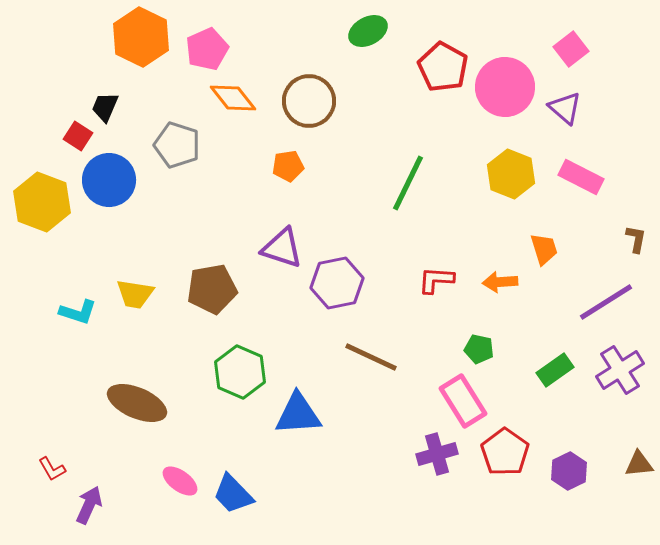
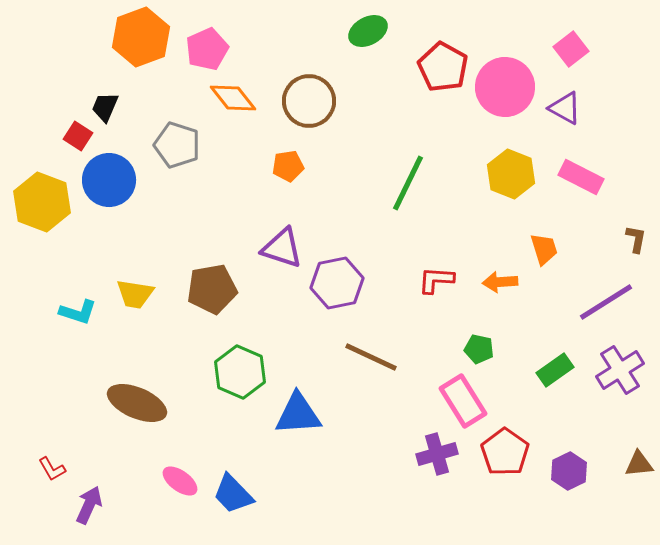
orange hexagon at (141, 37): rotated 14 degrees clockwise
purple triangle at (565, 108): rotated 12 degrees counterclockwise
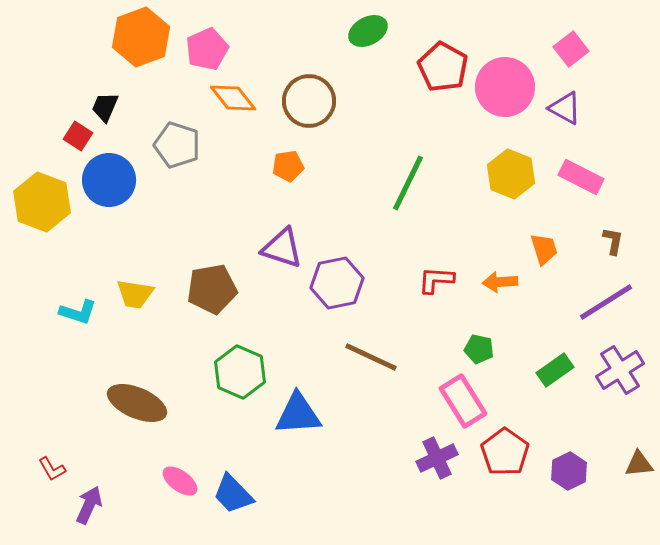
brown L-shape at (636, 239): moved 23 px left, 2 px down
purple cross at (437, 454): moved 4 px down; rotated 9 degrees counterclockwise
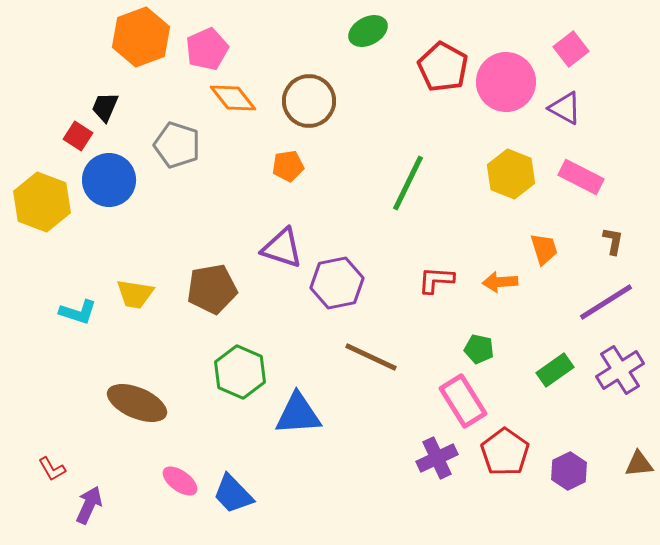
pink circle at (505, 87): moved 1 px right, 5 px up
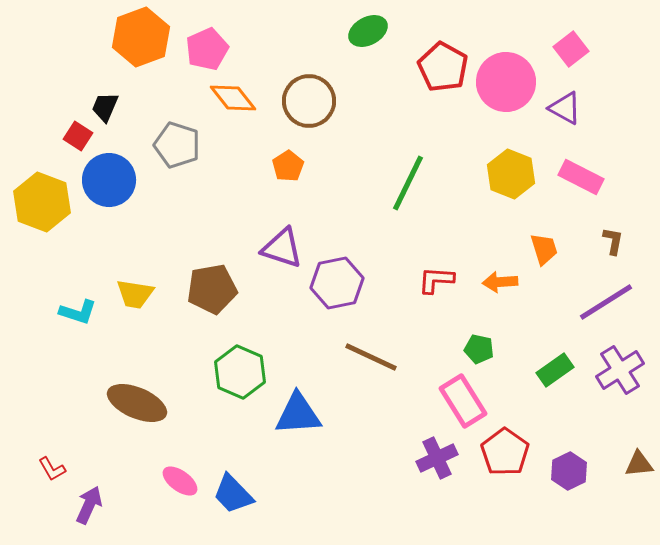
orange pentagon at (288, 166): rotated 24 degrees counterclockwise
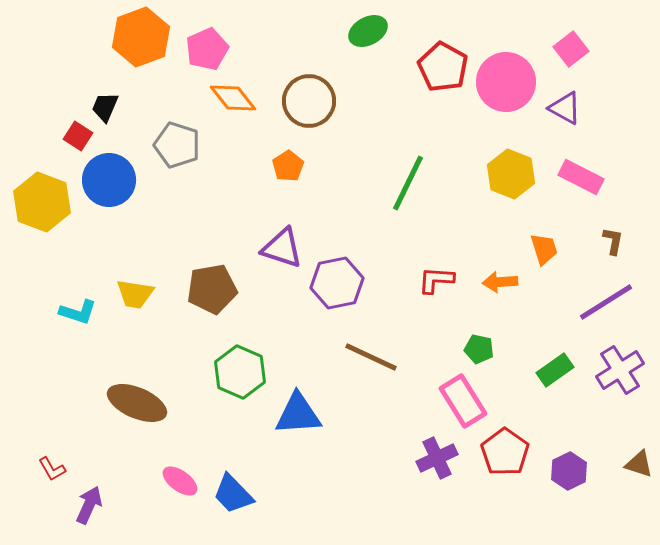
brown triangle at (639, 464): rotated 24 degrees clockwise
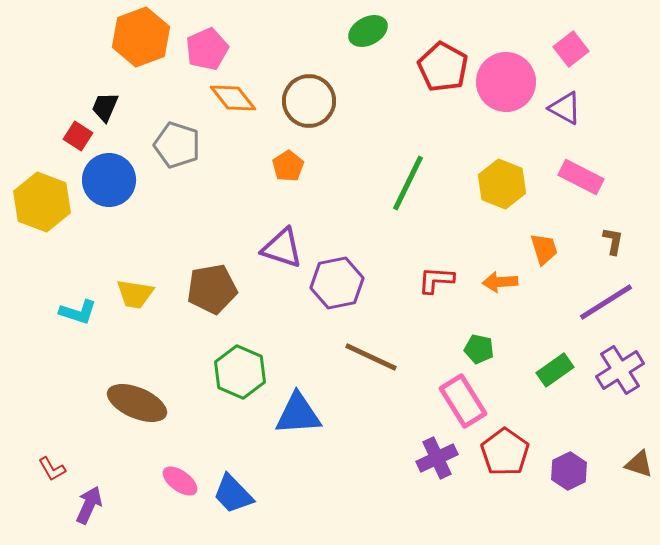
yellow hexagon at (511, 174): moved 9 px left, 10 px down
